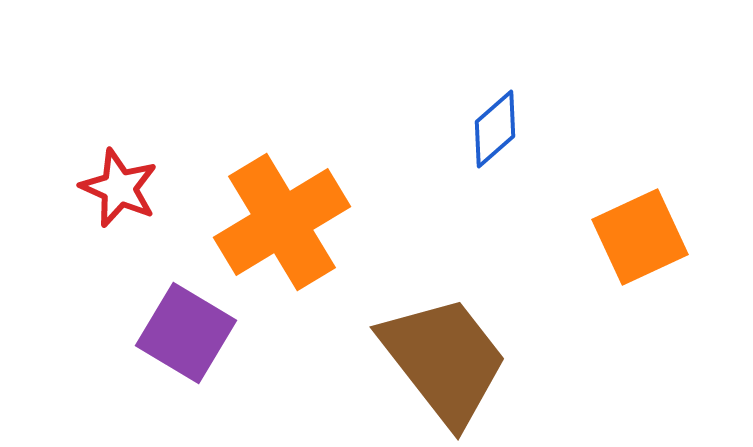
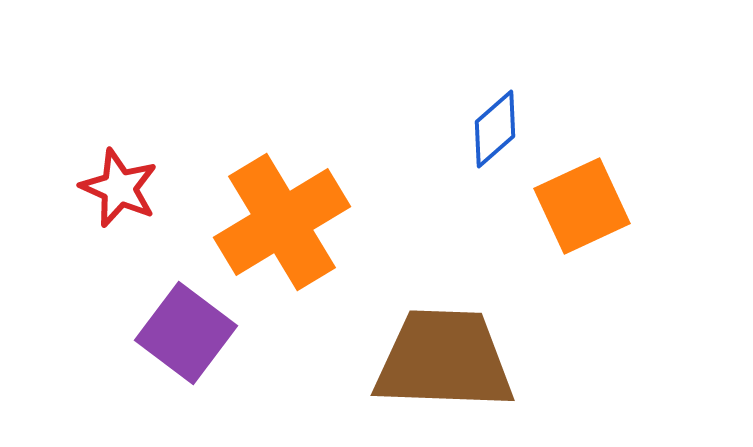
orange square: moved 58 px left, 31 px up
purple square: rotated 6 degrees clockwise
brown trapezoid: rotated 50 degrees counterclockwise
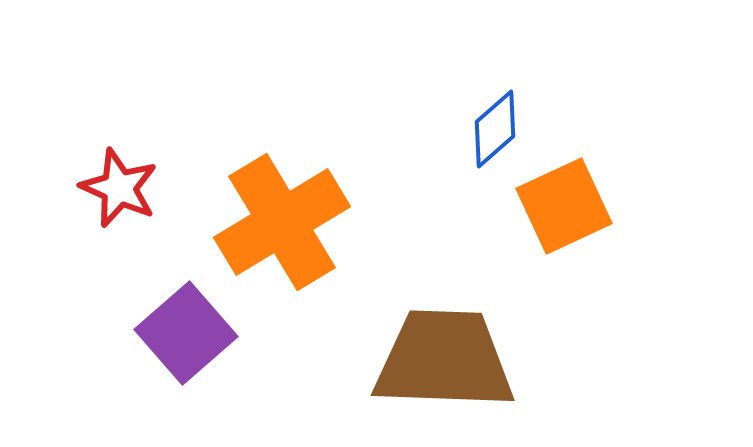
orange square: moved 18 px left
purple square: rotated 12 degrees clockwise
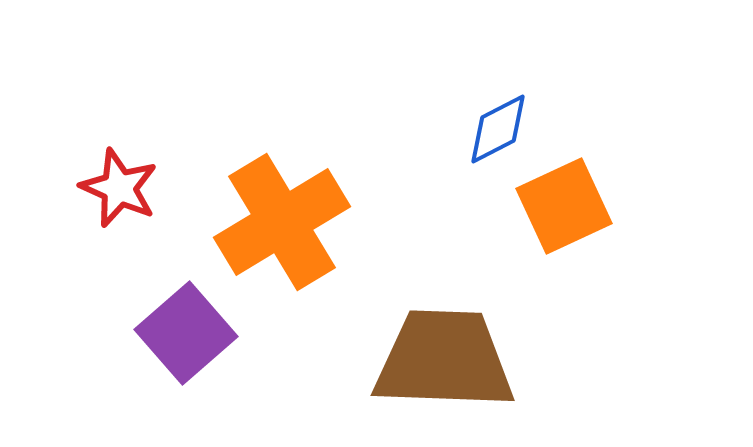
blue diamond: moved 3 px right; rotated 14 degrees clockwise
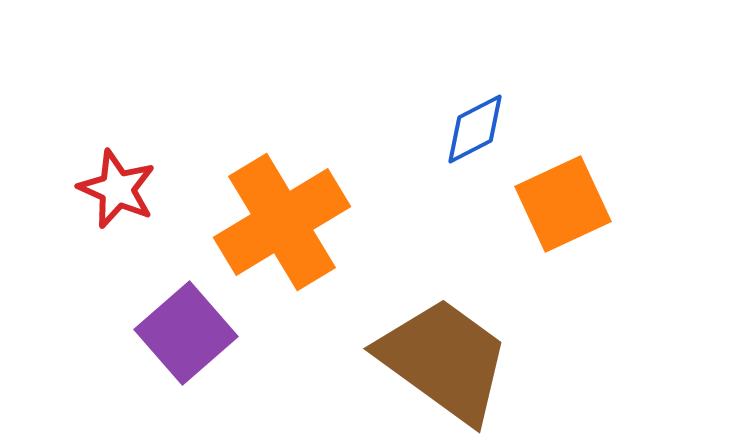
blue diamond: moved 23 px left
red star: moved 2 px left, 1 px down
orange square: moved 1 px left, 2 px up
brown trapezoid: rotated 34 degrees clockwise
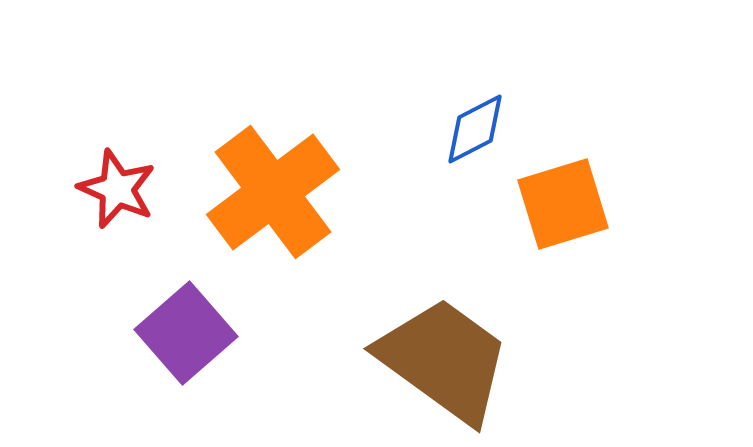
orange square: rotated 8 degrees clockwise
orange cross: moved 9 px left, 30 px up; rotated 6 degrees counterclockwise
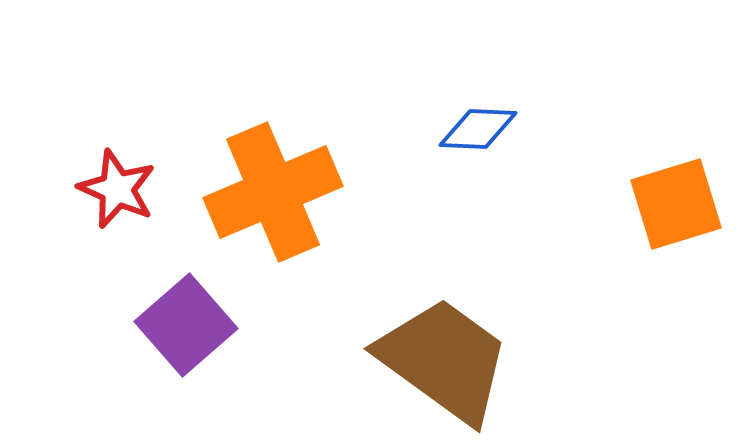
blue diamond: moved 3 px right; rotated 30 degrees clockwise
orange cross: rotated 14 degrees clockwise
orange square: moved 113 px right
purple square: moved 8 px up
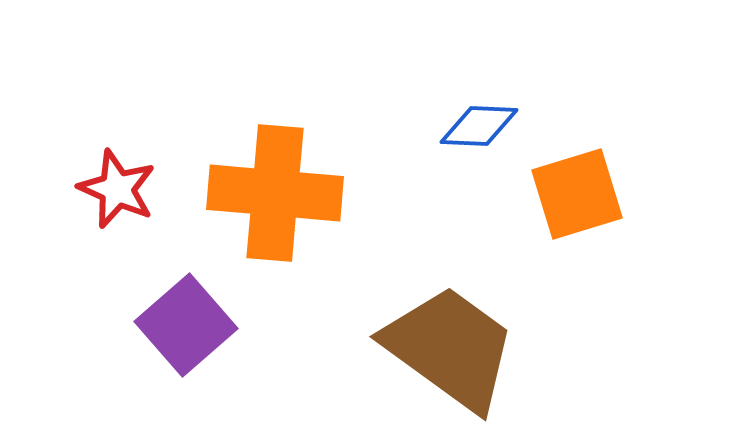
blue diamond: moved 1 px right, 3 px up
orange cross: moved 2 px right, 1 px down; rotated 28 degrees clockwise
orange square: moved 99 px left, 10 px up
brown trapezoid: moved 6 px right, 12 px up
